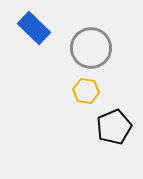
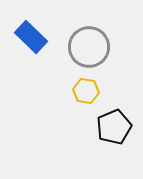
blue rectangle: moved 3 px left, 9 px down
gray circle: moved 2 px left, 1 px up
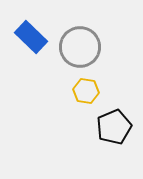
gray circle: moved 9 px left
